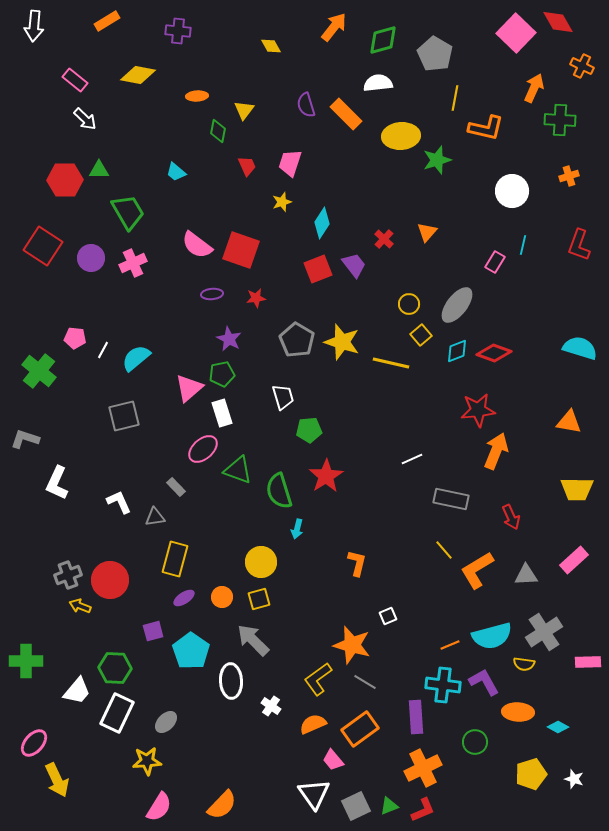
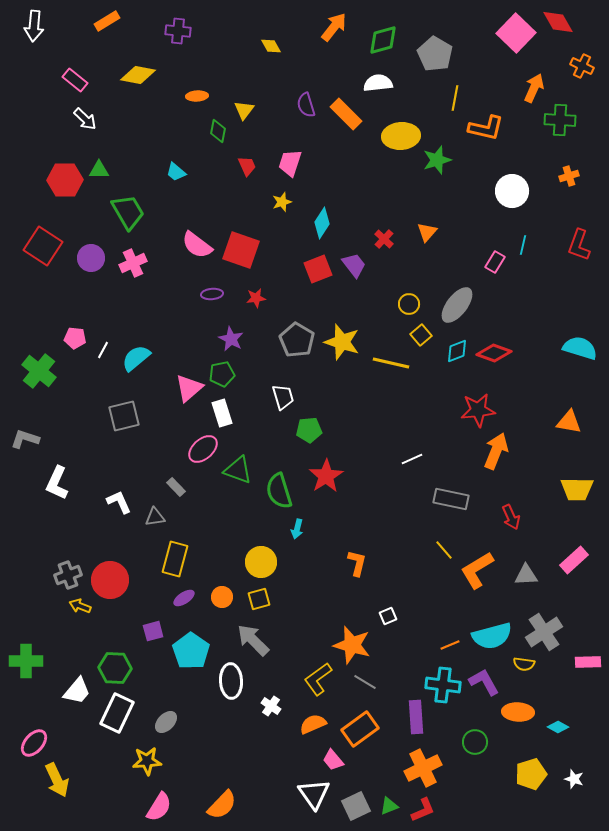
purple star at (229, 339): moved 2 px right
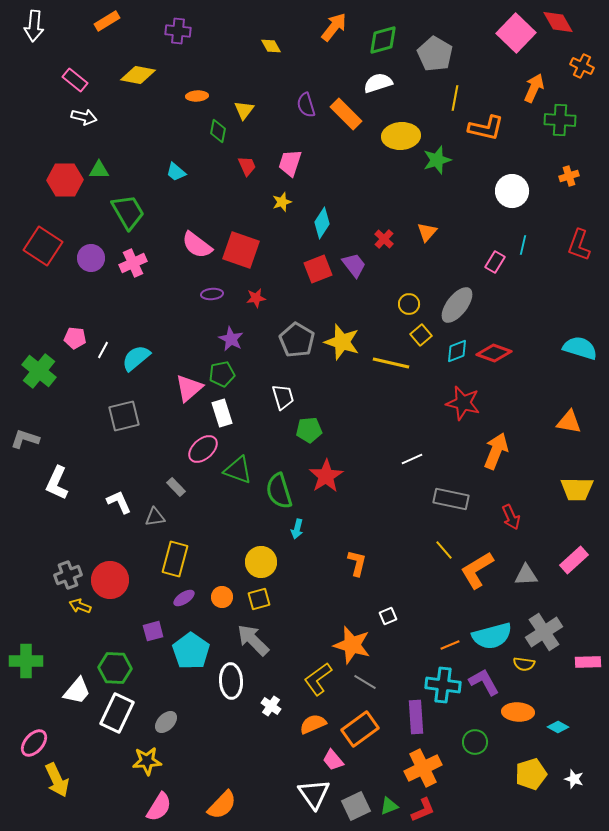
white semicircle at (378, 83): rotated 12 degrees counterclockwise
white arrow at (85, 119): moved 1 px left, 2 px up; rotated 30 degrees counterclockwise
red star at (478, 410): moved 15 px left, 7 px up; rotated 20 degrees clockwise
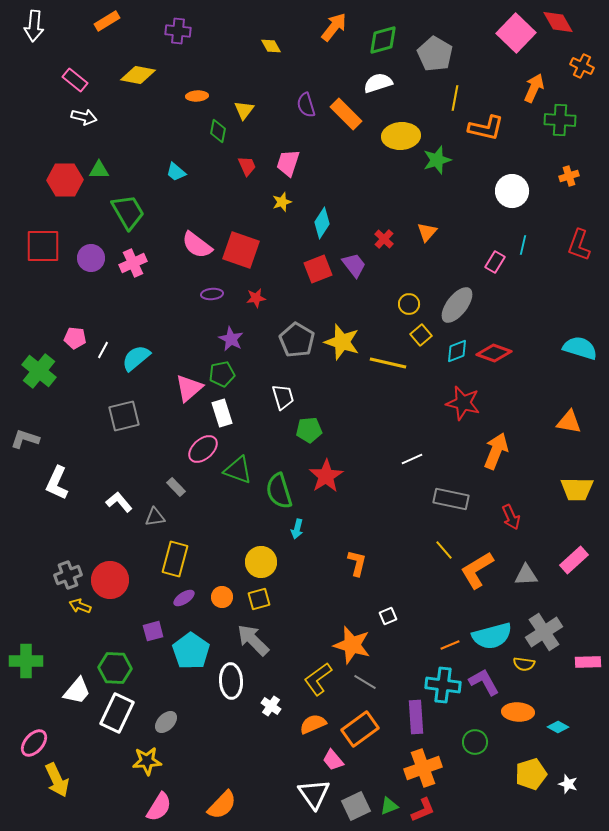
pink trapezoid at (290, 163): moved 2 px left
red square at (43, 246): rotated 33 degrees counterclockwise
yellow line at (391, 363): moved 3 px left
white L-shape at (119, 502): rotated 16 degrees counterclockwise
orange cross at (423, 768): rotated 6 degrees clockwise
white star at (574, 779): moved 6 px left, 5 px down
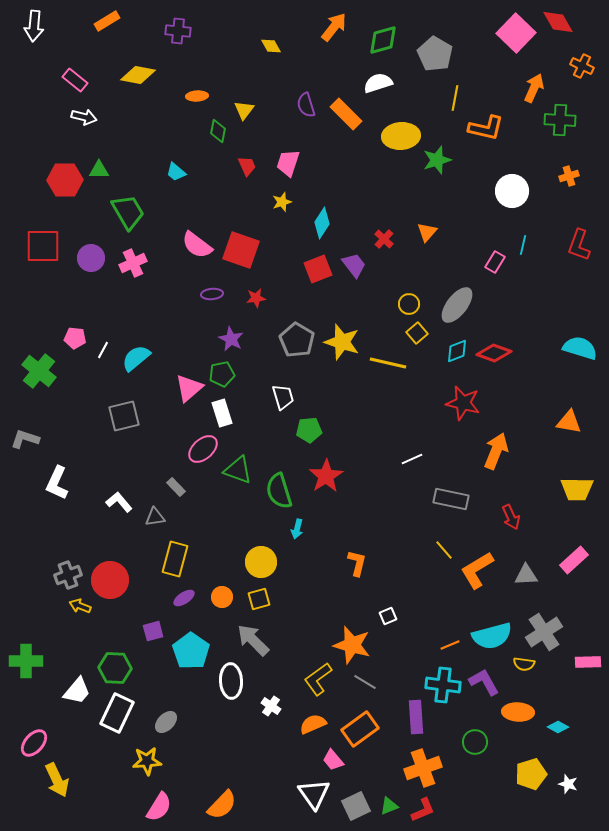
yellow square at (421, 335): moved 4 px left, 2 px up
